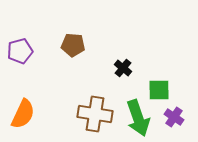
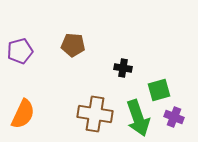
black cross: rotated 30 degrees counterclockwise
green square: rotated 15 degrees counterclockwise
purple cross: rotated 12 degrees counterclockwise
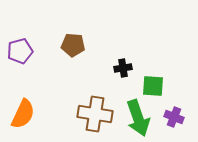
black cross: rotated 18 degrees counterclockwise
green square: moved 6 px left, 4 px up; rotated 20 degrees clockwise
